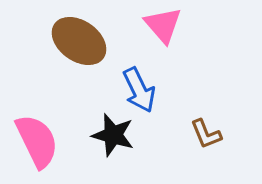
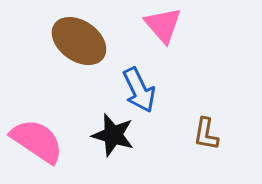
brown L-shape: rotated 32 degrees clockwise
pink semicircle: rotated 30 degrees counterclockwise
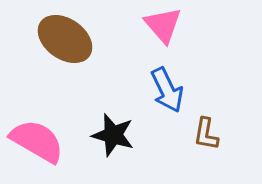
brown ellipse: moved 14 px left, 2 px up
blue arrow: moved 28 px right
pink semicircle: rotated 4 degrees counterclockwise
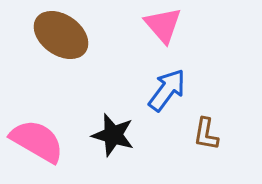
brown ellipse: moved 4 px left, 4 px up
blue arrow: rotated 117 degrees counterclockwise
